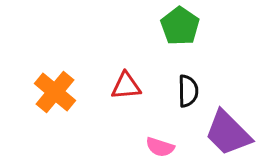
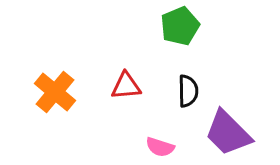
green pentagon: rotated 15 degrees clockwise
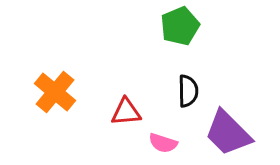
red triangle: moved 26 px down
pink semicircle: moved 3 px right, 4 px up
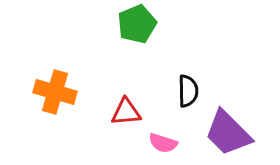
green pentagon: moved 43 px left, 2 px up
orange cross: rotated 24 degrees counterclockwise
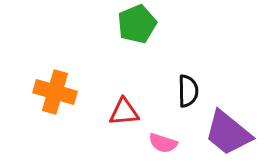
red triangle: moved 2 px left
purple trapezoid: rotated 6 degrees counterclockwise
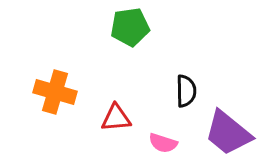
green pentagon: moved 7 px left, 3 px down; rotated 15 degrees clockwise
black semicircle: moved 2 px left
red triangle: moved 8 px left, 6 px down
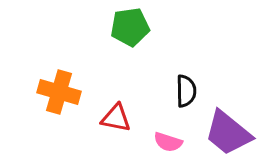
orange cross: moved 4 px right
red triangle: rotated 16 degrees clockwise
pink semicircle: moved 5 px right, 1 px up
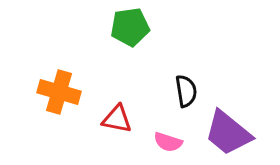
black semicircle: rotated 8 degrees counterclockwise
red triangle: moved 1 px right, 1 px down
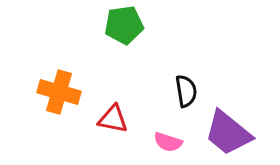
green pentagon: moved 6 px left, 2 px up
red triangle: moved 4 px left
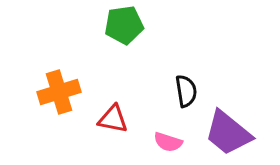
orange cross: rotated 33 degrees counterclockwise
